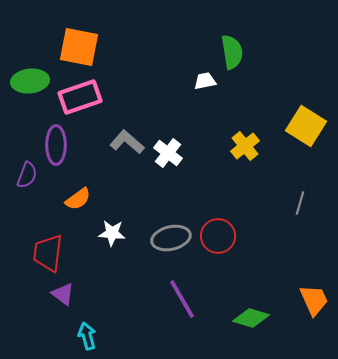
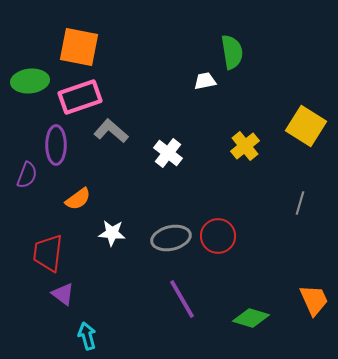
gray L-shape: moved 16 px left, 11 px up
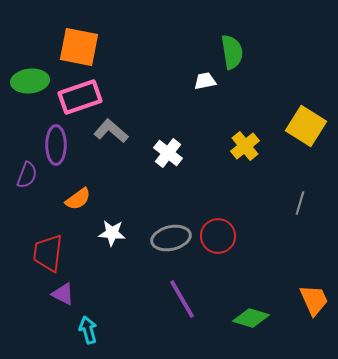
purple triangle: rotated 10 degrees counterclockwise
cyan arrow: moved 1 px right, 6 px up
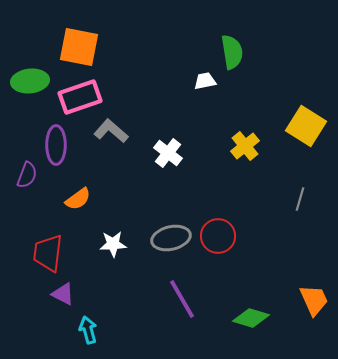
gray line: moved 4 px up
white star: moved 1 px right, 11 px down; rotated 8 degrees counterclockwise
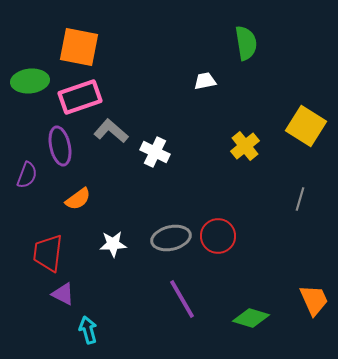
green semicircle: moved 14 px right, 9 px up
purple ellipse: moved 4 px right, 1 px down; rotated 12 degrees counterclockwise
white cross: moved 13 px left, 1 px up; rotated 12 degrees counterclockwise
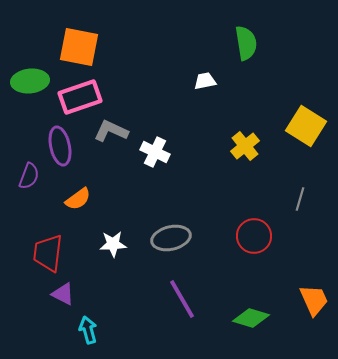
gray L-shape: rotated 16 degrees counterclockwise
purple semicircle: moved 2 px right, 1 px down
red circle: moved 36 px right
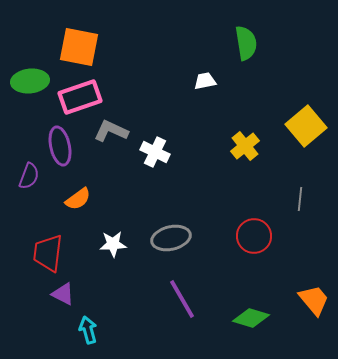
yellow square: rotated 18 degrees clockwise
gray line: rotated 10 degrees counterclockwise
orange trapezoid: rotated 16 degrees counterclockwise
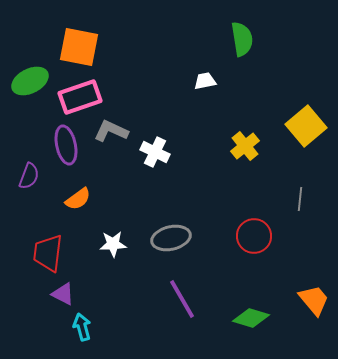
green semicircle: moved 4 px left, 4 px up
green ellipse: rotated 21 degrees counterclockwise
purple ellipse: moved 6 px right, 1 px up
cyan arrow: moved 6 px left, 3 px up
